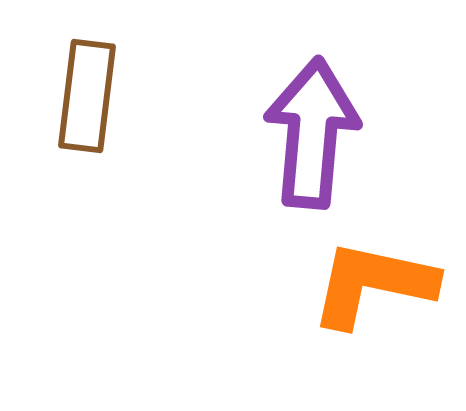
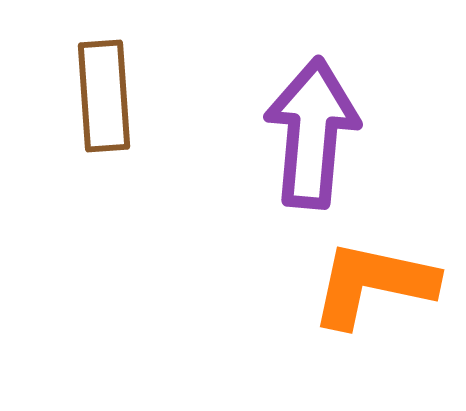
brown rectangle: moved 17 px right; rotated 11 degrees counterclockwise
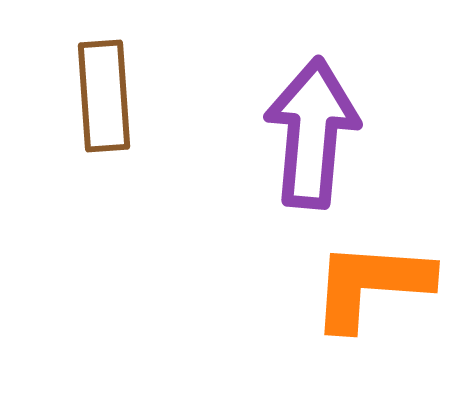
orange L-shape: moved 2 px left, 1 px down; rotated 8 degrees counterclockwise
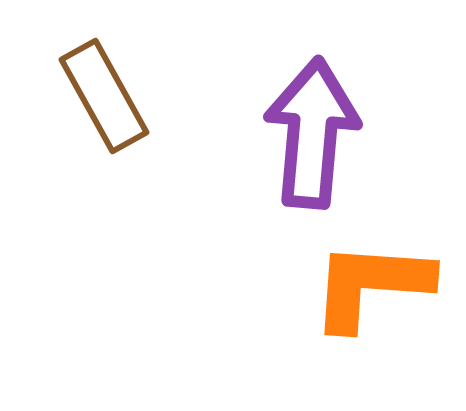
brown rectangle: rotated 25 degrees counterclockwise
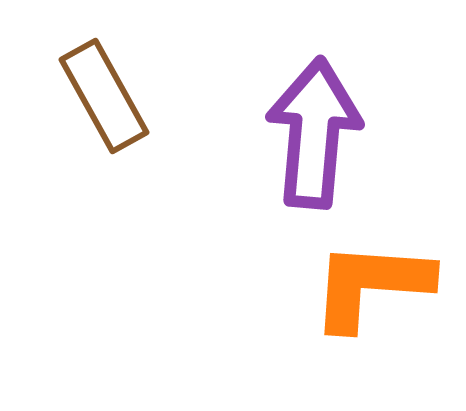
purple arrow: moved 2 px right
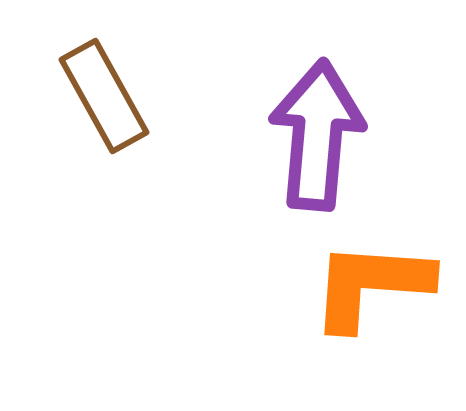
purple arrow: moved 3 px right, 2 px down
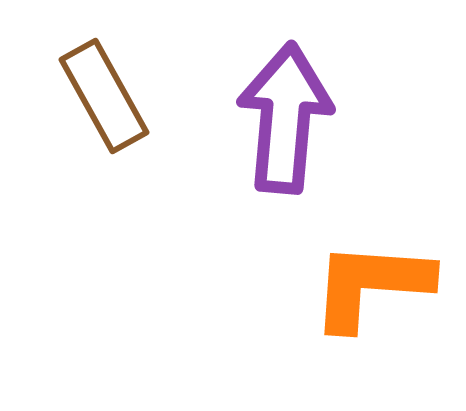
purple arrow: moved 32 px left, 17 px up
